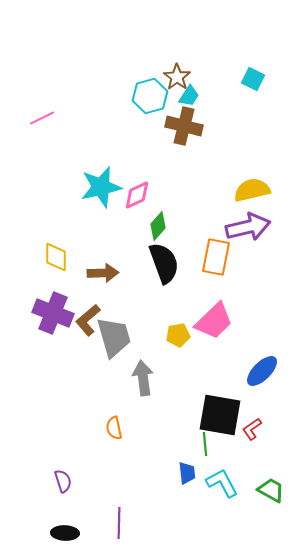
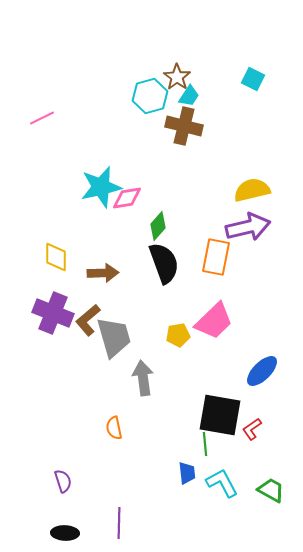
pink diamond: moved 10 px left, 3 px down; rotated 16 degrees clockwise
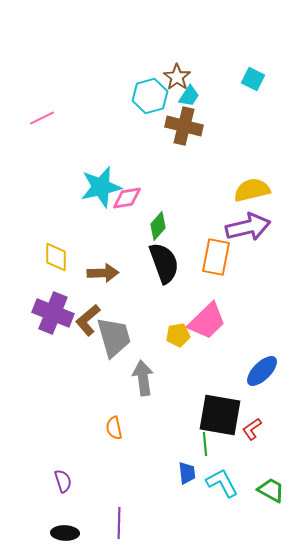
pink trapezoid: moved 7 px left
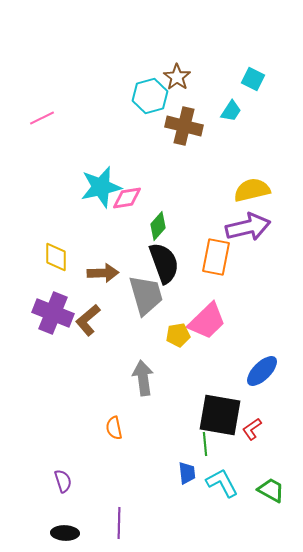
cyan trapezoid: moved 42 px right, 15 px down
gray trapezoid: moved 32 px right, 42 px up
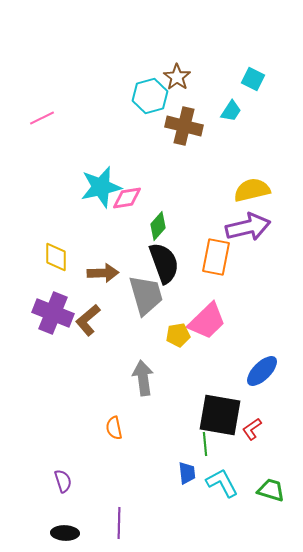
green trapezoid: rotated 12 degrees counterclockwise
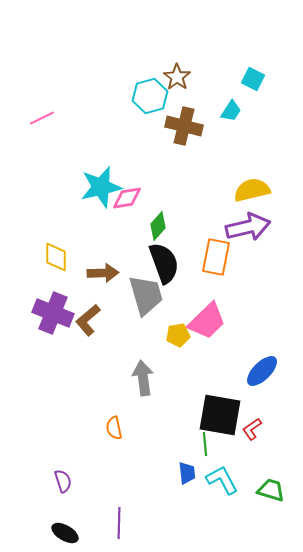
cyan L-shape: moved 3 px up
black ellipse: rotated 28 degrees clockwise
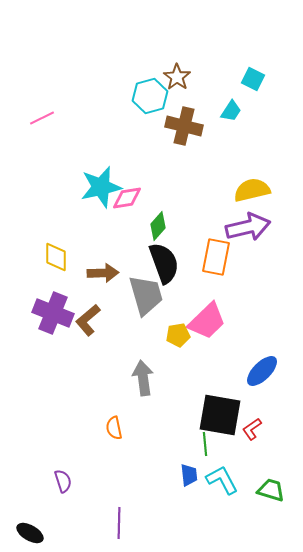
blue trapezoid: moved 2 px right, 2 px down
black ellipse: moved 35 px left
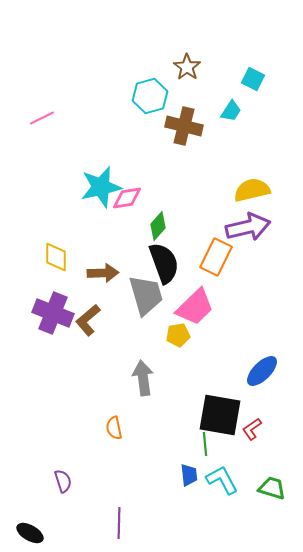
brown star: moved 10 px right, 10 px up
orange rectangle: rotated 15 degrees clockwise
pink trapezoid: moved 12 px left, 14 px up
green trapezoid: moved 1 px right, 2 px up
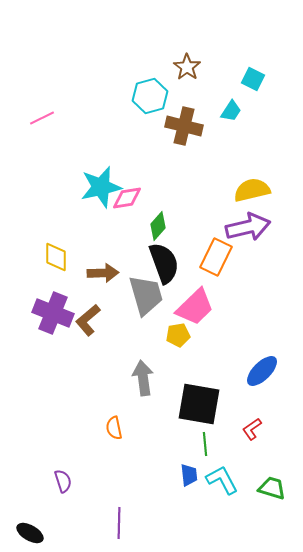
black square: moved 21 px left, 11 px up
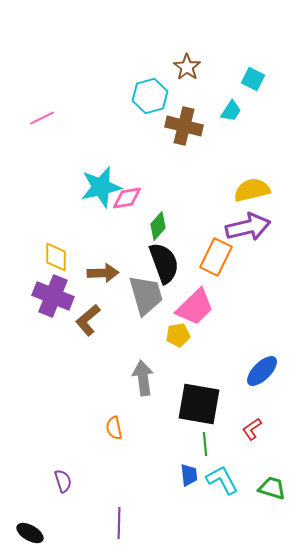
purple cross: moved 17 px up
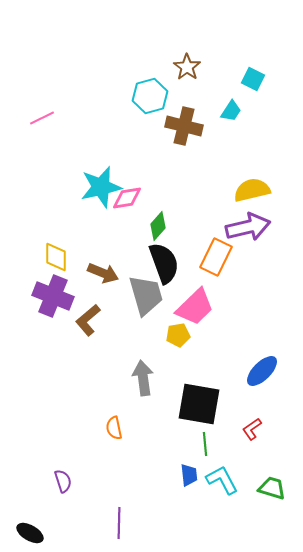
brown arrow: rotated 24 degrees clockwise
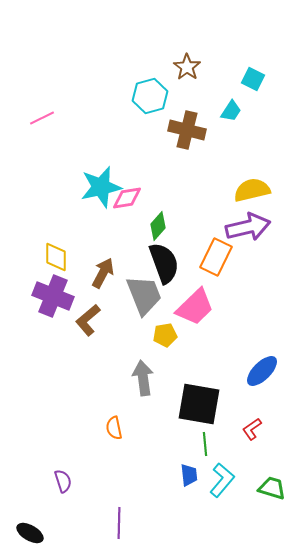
brown cross: moved 3 px right, 4 px down
brown arrow: rotated 84 degrees counterclockwise
gray trapezoid: moved 2 px left; rotated 6 degrees counterclockwise
yellow pentagon: moved 13 px left
cyan L-shape: rotated 68 degrees clockwise
